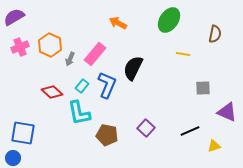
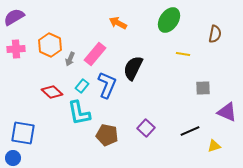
pink cross: moved 4 px left, 2 px down; rotated 18 degrees clockwise
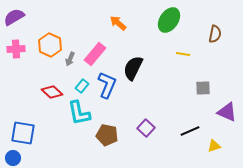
orange arrow: rotated 12 degrees clockwise
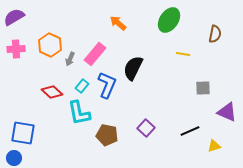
blue circle: moved 1 px right
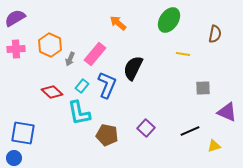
purple semicircle: moved 1 px right, 1 px down
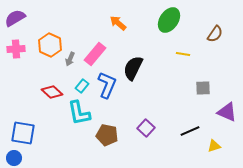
brown semicircle: rotated 24 degrees clockwise
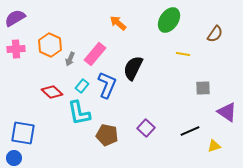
purple triangle: rotated 10 degrees clockwise
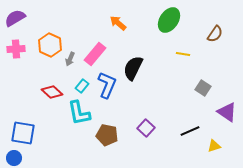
gray square: rotated 35 degrees clockwise
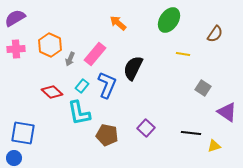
black line: moved 1 px right, 2 px down; rotated 30 degrees clockwise
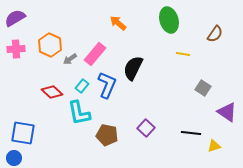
green ellipse: rotated 50 degrees counterclockwise
gray arrow: rotated 32 degrees clockwise
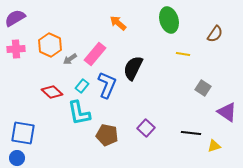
blue circle: moved 3 px right
